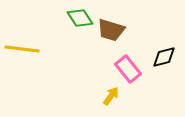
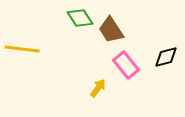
brown trapezoid: rotated 40 degrees clockwise
black diamond: moved 2 px right
pink rectangle: moved 2 px left, 4 px up
yellow arrow: moved 13 px left, 8 px up
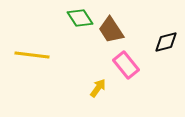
yellow line: moved 10 px right, 6 px down
black diamond: moved 15 px up
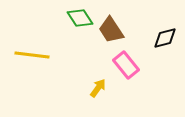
black diamond: moved 1 px left, 4 px up
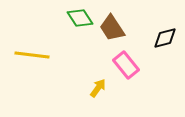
brown trapezoid: moved 1 px right, 2 px up
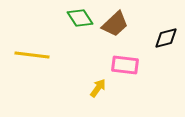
brown trapezoid: moved 3 px right, 4 px up; rotated 100 degrees counterclockwise
black diamond: moved 1 px right
pink rectangle: moved 1 px left; rotated 44 degrees counterclockwise
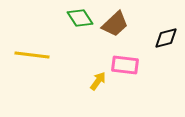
yellow arrow: moved 7 px up
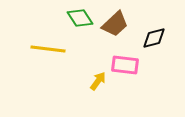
black diamond: moved 12 px left
yellow line: moved 16 px right, 6 px up
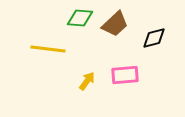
green diamond: rotated 52 degrees counterclockwise
pink rectangle: moved 10 px down; rotated 12 degrees counterclockwise
yellow arrow: moved 11 px left
